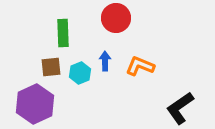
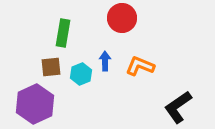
red circle: moved 6 px right
green rectangle: rotated 12 degrees clockwise
cyan hexagon: moved 1 px right, 1 px down
black L-shape: moved 2 px left, 1 px up
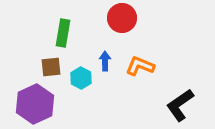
cyan hexagon: moved 4 px down; rotated 10 degrees counterclockwise
black L-shape: moved 2 px right, 2 px up
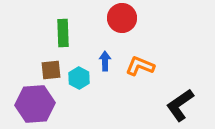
green rectangle: rotated 12 degrees counterclockwise
brown square: moved 3 px down
cyan hexagon: moved 2 px left
purple hexagon: rotated 21 degrees clockwise
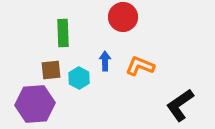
red circle: moved 1 px right, 1 px up
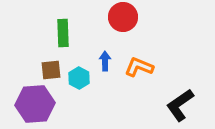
orange L-shape: moved 1 px left, 1 px down
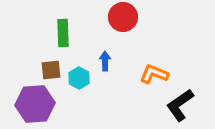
orange L-shape: moved 15 px right, 7 px down
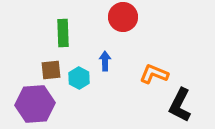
black L-shape: rotated 28 degrees counterclockwise
